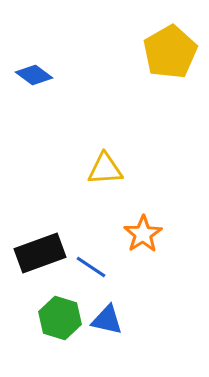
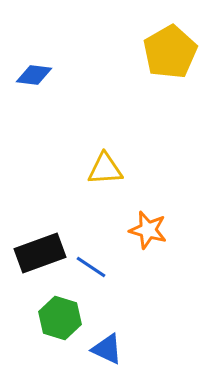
blue diamond: rotated 30 degrees counterclockwise
orange star: moved 5 px right, 4 px up; rotated 24 degrees counterclockwise
blue triangle: moved 29 px down; rotated 12 degrees clockwise
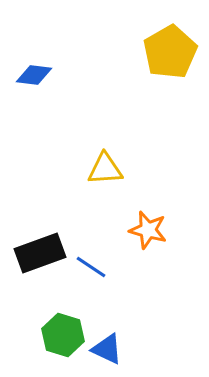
green hexagon: moved 3 px right, 17 px down
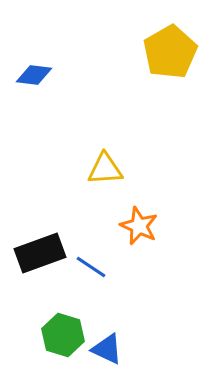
orange star: moved 9 px left, 4 px up; rotated 9 degrees clockwise
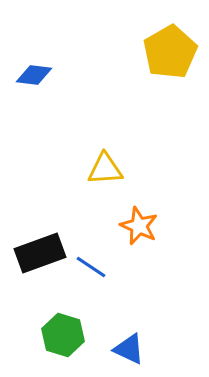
blue triangle: moved 22 px right
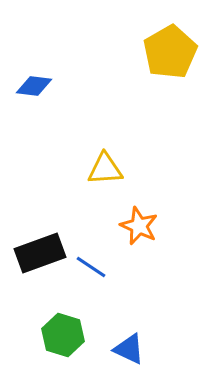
blue diamond: moved 11 px down
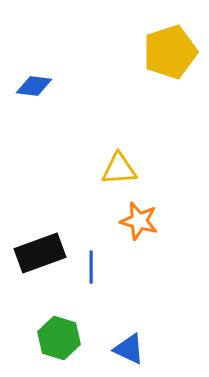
yellow pentagon: rotated 12 degrees clockwise
yellow triangle: moved 14 px right
orange star: moved 5 px up; rotated 9 degrees counterclockwise
blue line: rotated 56 degrees clockwise
green hexagon: moved 4 px left, 3 px down
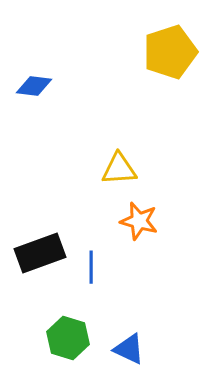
green hexagon: moved 9 px right
